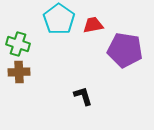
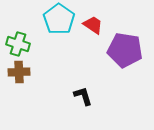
red trapezoid: rotated 45 degrees clockwise
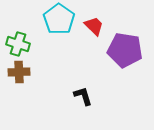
red trapezoid: moved 1 px right, 1 px down; rotated 10 degrees clockwise
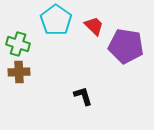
cyan pentagon: moved 3 px left, 1 px down
purple pentagon: moved 1 px right, 4 px up
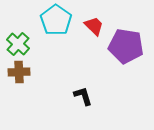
green cross: rotated 25 degrees clockwise
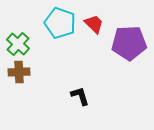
cyan pentagon: moved 4 px right, 3 px down; rotated 16 degrees counterclockwise
red trapezoid: moved 2 px up
purple pentagon: moved 3 px right, 3 px up; rotated 12 degrees counterclockwise
black L-shape: moved 3 px left
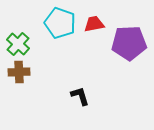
red trapezoid: rotated 55 degrees counterclockwise
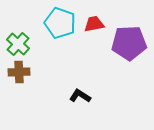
black L-shape: rotated 40 degrees counterclockwise
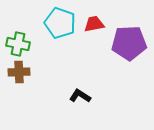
green cross: rotated 30 degrees counterclockwise
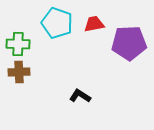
cyan pentagon: moved 3 px left
green cross: rotated 10 degrees counterclockwise
